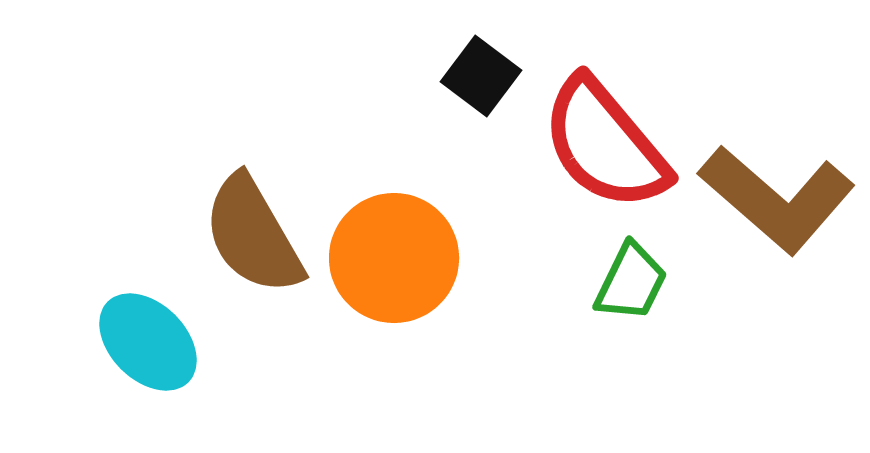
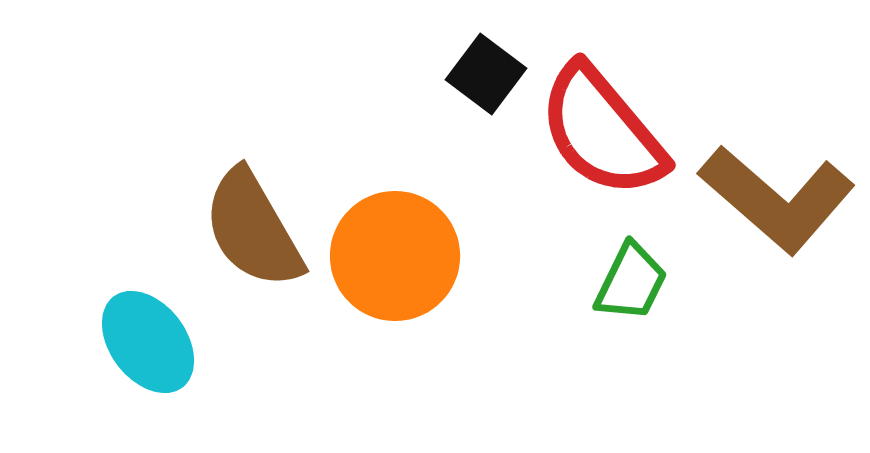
black square: moved 5 px right, 2 px up
red semicircle: moved 3 px left, 13 px up
brown semicircle: moved 6 px up
orange circle: moved 1 px right, 2 px up
cyan ellipse: rotated 8 degrees clockwise
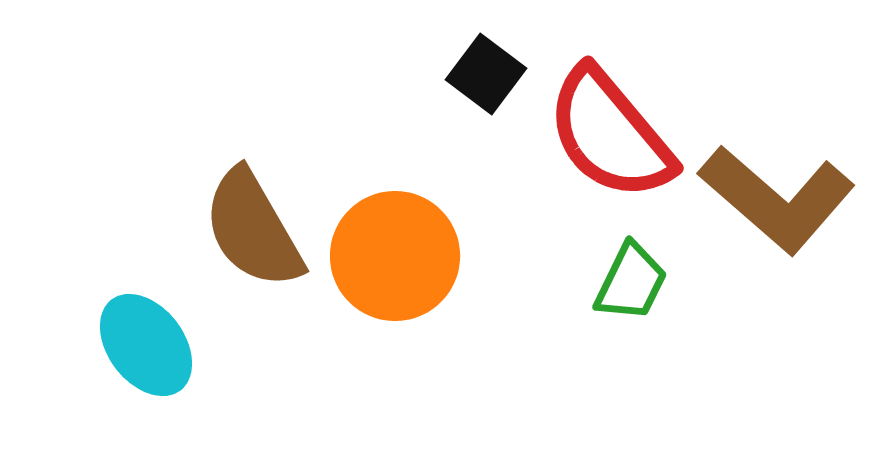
red semicircle: moved 8 px right, 3 px down
cyan ellipse: moved 2 px left, 3 px down
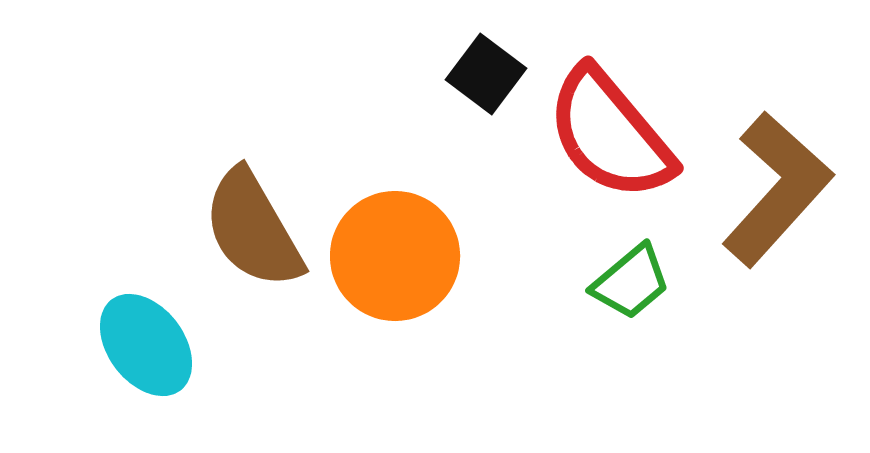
brown L-shape: moved 10 px up; rotated 89 degrees counterclockwise
green trapezoid: rotated 24 degrees clockwise
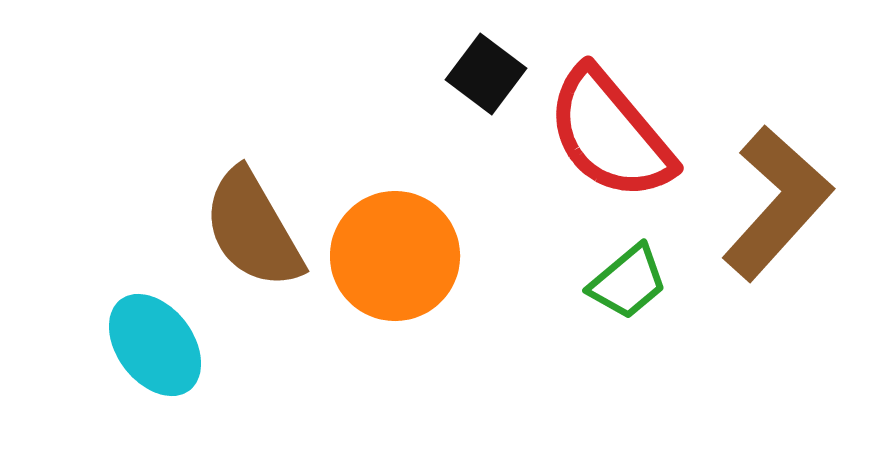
brown L-shape: moved 14 px down
green trapezoid: moved 3 px left
cyan ellipse: moved 9 px right
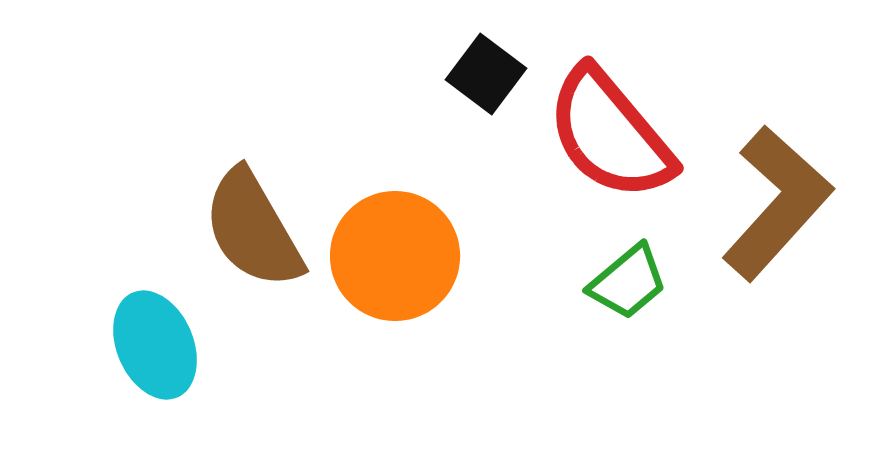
cyan ellipse: rotated 14 degrees clockwise
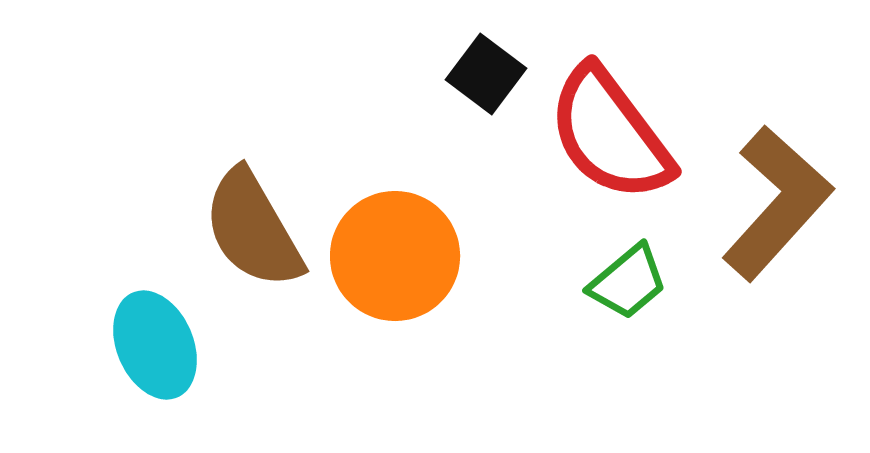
red semicircle: rotated 3 degrees clockwise
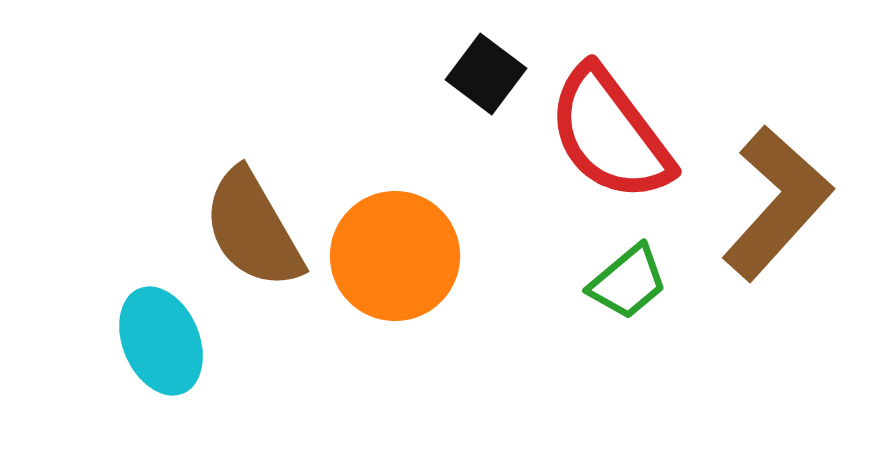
cyan ellipse: moved 6 px right, 4 px up
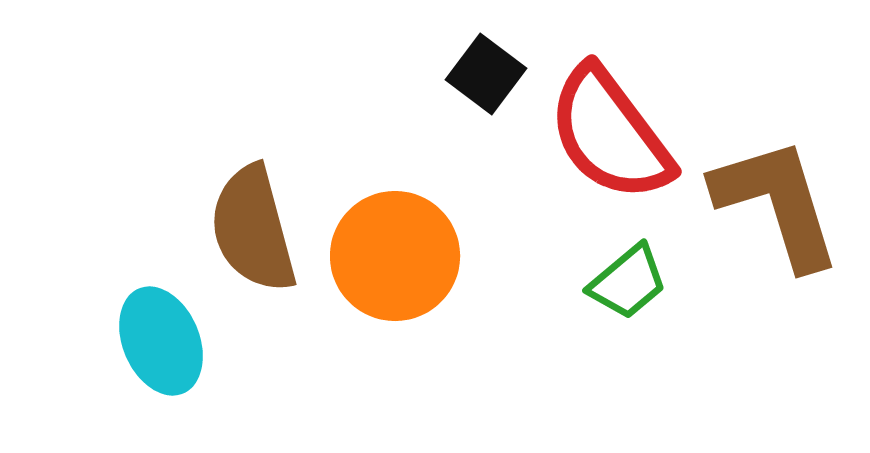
brown L-shape: rotated 59 degrees counterclockwise
brown semicircle: rotated 15 degrees clockwise
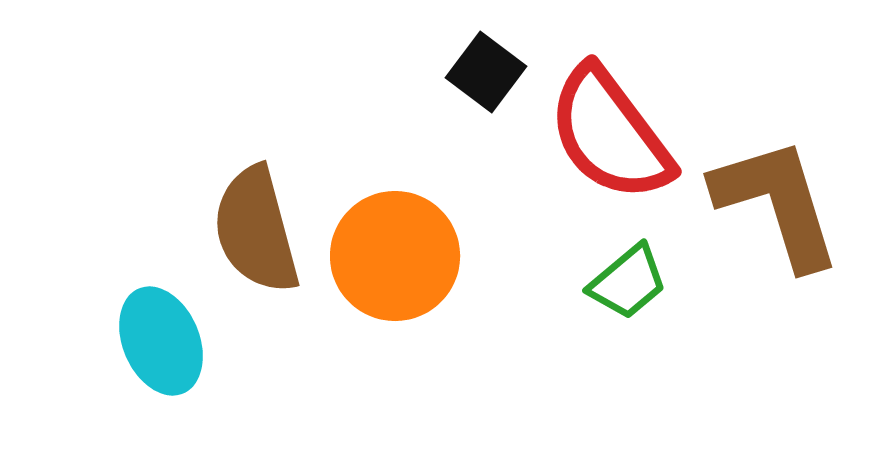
black square: moved 2 px up
brown semicircle: moved 3 px right, 1 px down
